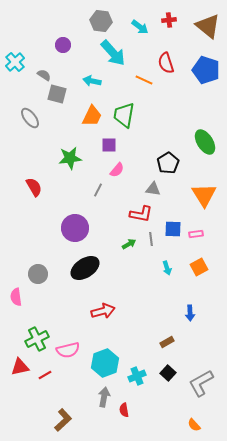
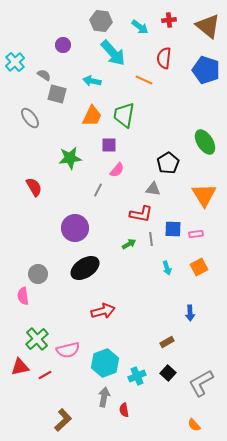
red semicircle at (166, 63): moved 2 px left, 5 px up; rotated 25 degrees clockwise
pink semicircle at (16, 297): moved 7 px right, 1 px up
green cross at (37, 339): rotated 15 degrees counterclockwise
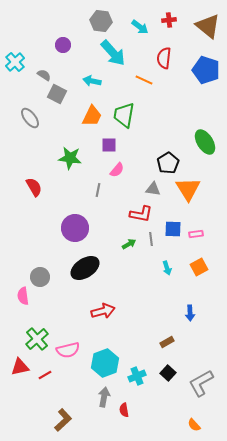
gray square at (57, 94): rotated 12 degrees clockwise
green star at (70, 158): rotated 15 degrees clockwise
gray line at (98, 190): rotated 16 degrees counterclockwise
orange triangle at (204, 195): moved 16 px left, 6 px up
gray circle at (38, 274): moved 2 px right, 3 px down
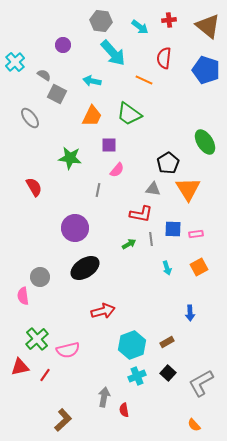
green trapezoid at (124, 115): moved 5 px right, 1 px up; rotated 64 degrees counterclockwise
cyan hexagon at (105, 363): moved 27 px right, 18 px up
red line at (45, 375): rotated 24 degrees counterclockwise
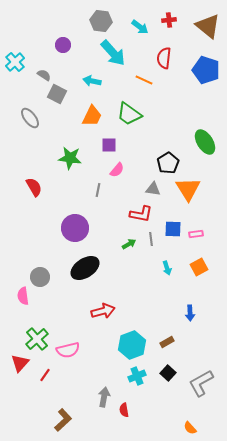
red triangle at (20, 367): moved 4 px up; rotated 36 degrees counterclockwise
orange semicircle at (194, 425): moved 4 px left, 3 px down
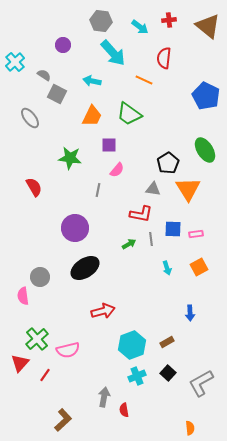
blue pentagon at (206, 70): moved 26 px down; rotated 8 degrees clockwise
green ellipse at (205, 142): moved 8 px down
orange semicircle at (190, 428): rotated 144 degrees counterclockwise
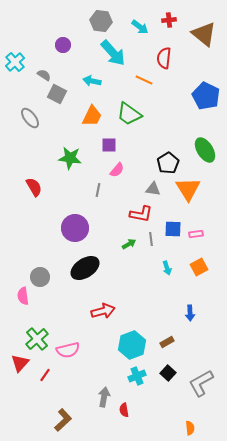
brown triangle at (208, 26): moved 4 px left, 8 px down
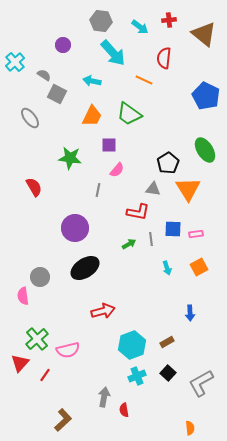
red L-shape at (141, 214): moved 3 px left, 2 px up
